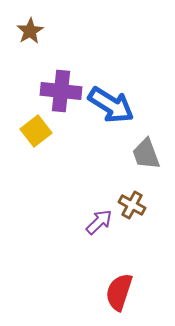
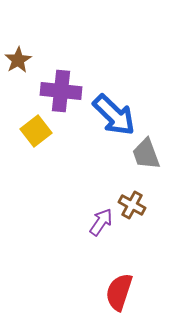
brown star: moved 12 px left, 29 px down
blue arrow: moved 3 px right, 10 px down; rotated 12 degrees clockwise
purple arrow: moved 2 px right; rotated 12 degrees counterclockwise
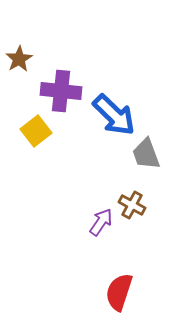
brown star: moved 1 px right, 1 px up
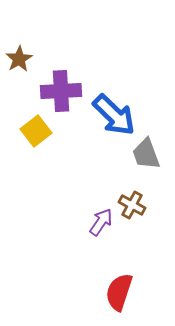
purple cross: rotated 9 degrees counterclockwise
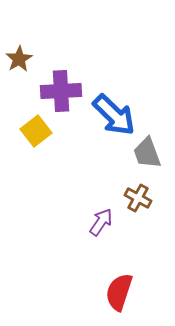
gray trapezoid: moved 1 px right, 1 px up
brown cross: moved 6 px right, 7 px up
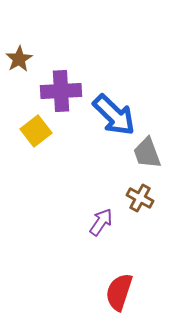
brown cross: moved 2 px right
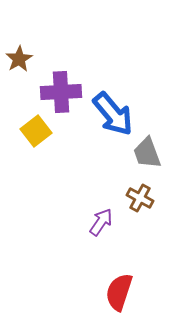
purple cross: moved 1 px down
blue arrow: moved 1 px left, 1 px up; rotated 6 degrees clockwise
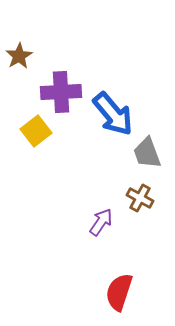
brown star: moved 3 px up
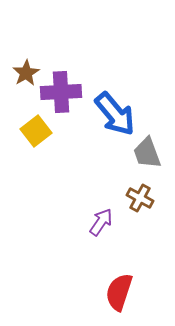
brown star: moved 7 px right, 17 px down
blue arrow: moved 2 px right
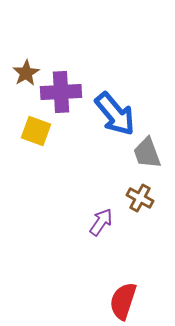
yellow square: rotated 32 degrees counterclockwise
red semicircle: moved 4 px right, 9 px down
